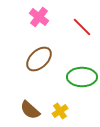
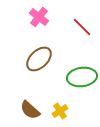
green ellipse: rotated 8 degrees counterclockwise
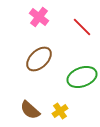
green ellipse: rotated 12 degrees counterclockwise
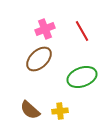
pink cross: moved 6 px right, 12 px down; rotated 30 degrees clockwise
red line: moved 4 px down; rotated 15 degrees clockwise
yellow cross: rotated 28 degrees clockwise
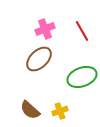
yellow cross: rotated 14 degrees counterclockwise
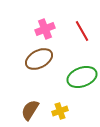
brown ellipse: rotated 16 degrees clockwise
brown semicircle: rotated 80 degrees clockwise
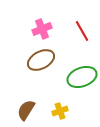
pink cross: moved 3 px left
brown ellipse: moved 2 px right, 1 px down
brown semicircle: moved 4 px left
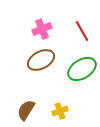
green ellipse: moved 8 px up; rotated 12 degrees counterclockwise
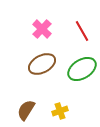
pink cross: rotated 24 degrees counterclockwise
brown ellipse: moved 1 px right, 4 px down
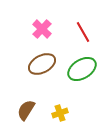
red line: moved 1 px right, 1 px down
yellow cross: moved 2 px down
